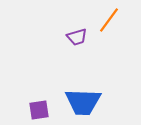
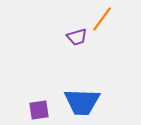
orange line: moved 7 px left, 1 px up
blue trapezoid: moved 1 px left
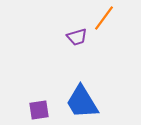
orange line: moved 2 px right, 1 px up
blue trapezoid: rotated 57 degrees clockwise
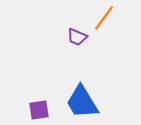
purple trapezoid: rotated 40 degrees clockwise
